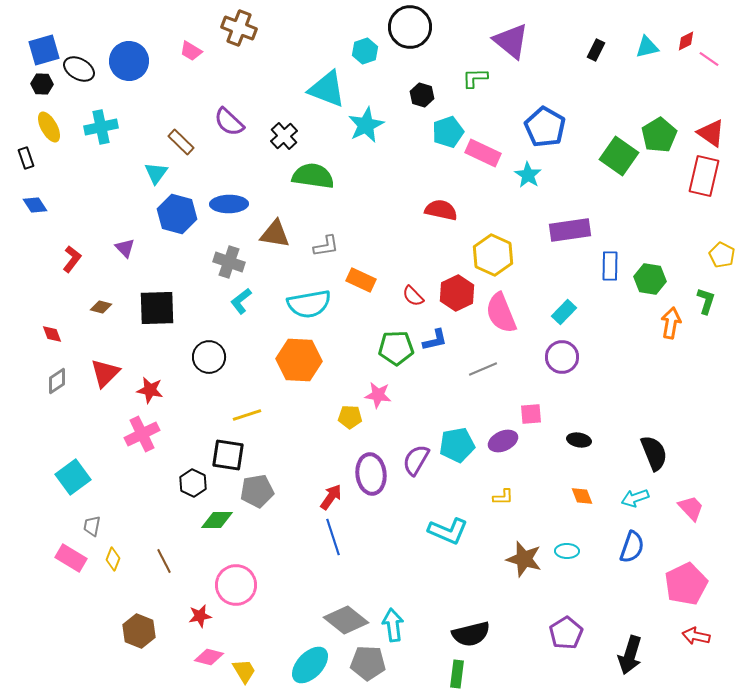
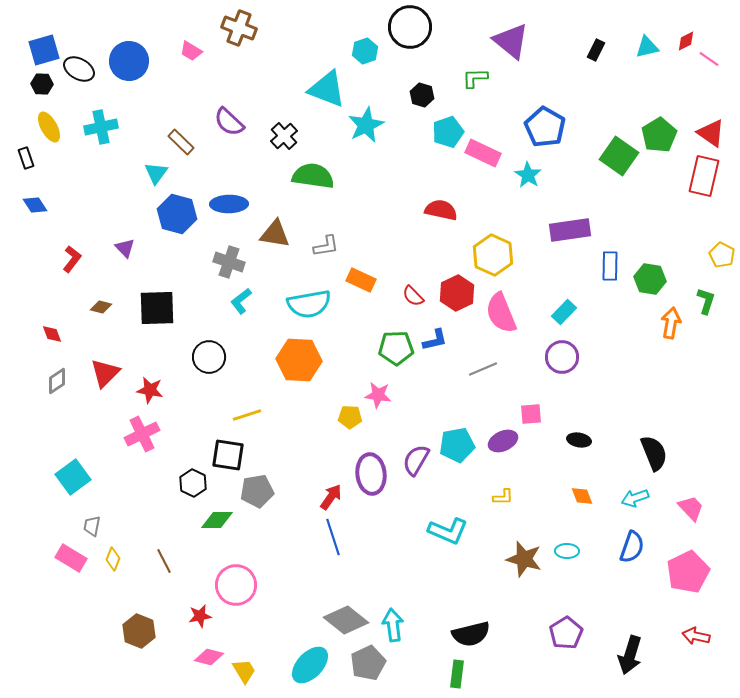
pink pentagon at (686, 584): moved 2 px right, 12 px up
gray pentagon at (368, 663): rotated 28 degrees counterclockwise
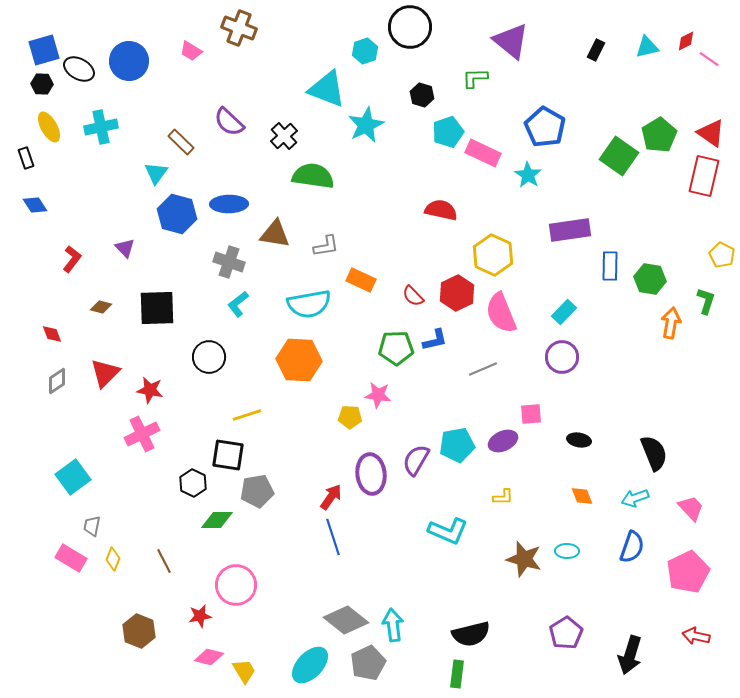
cyan L-shape at (241, 301): moved 3 px left, 3 px down
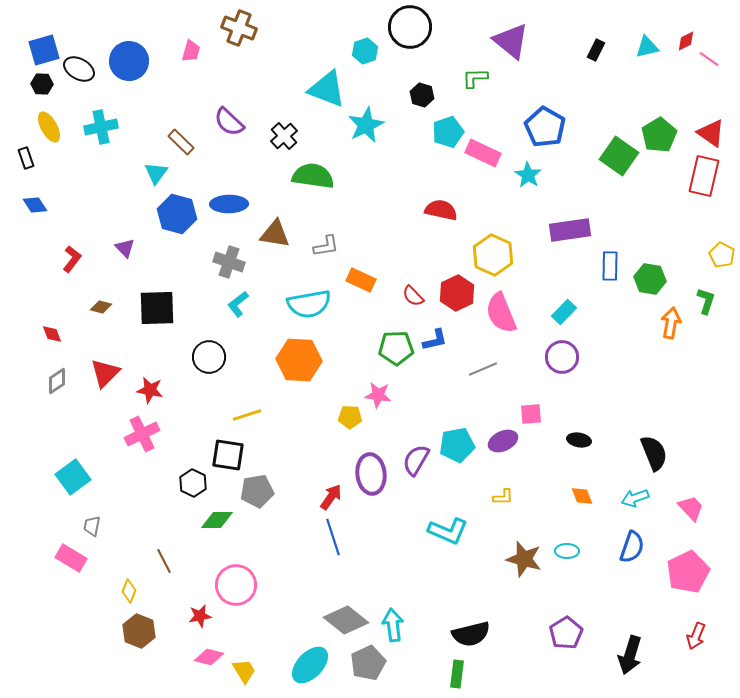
pink trapezoid at (191, 51): rotated 105 degrees counterclockwise
yellow diamond at (113, 559): moved 16 px right, 32 px down
red arrow at (696, 636): rotated 80 degrees counterclockwise
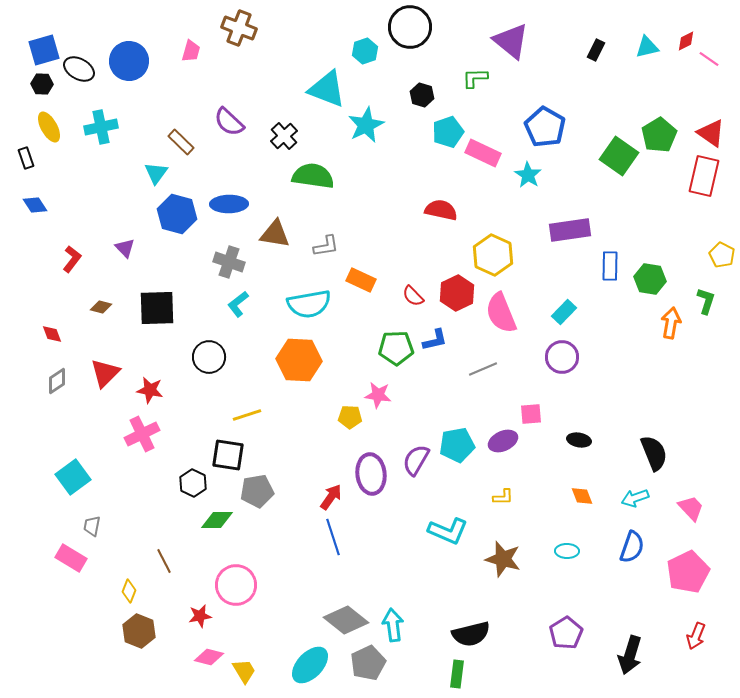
brown star at (524, 559): moved 21 px left
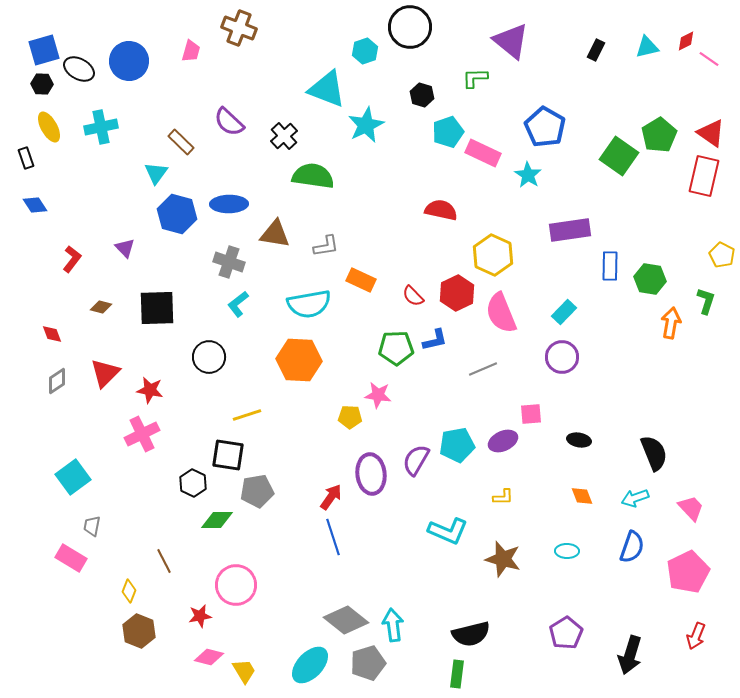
gray pentagon at (368, 663): rotated 8 degrees clockwise
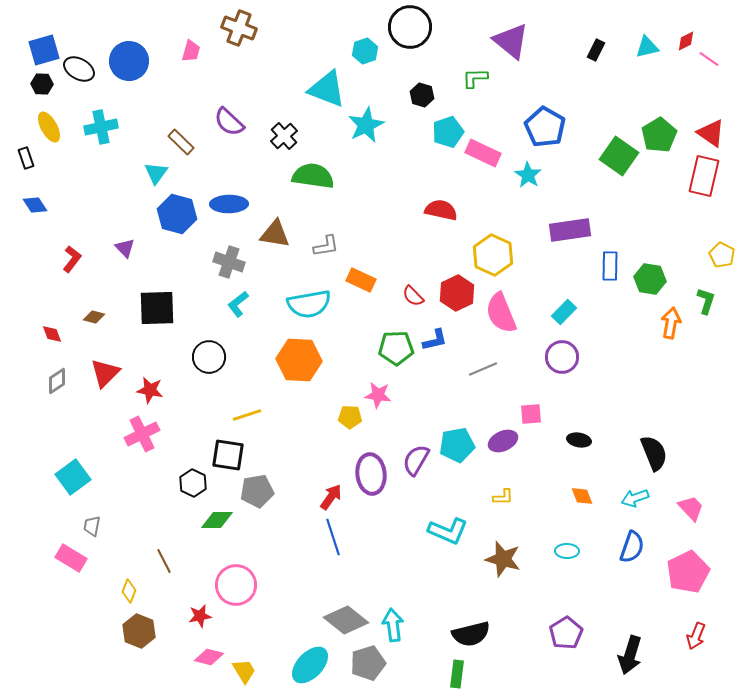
brown diamond at (101, 307): moved 7 px left, 10 px down
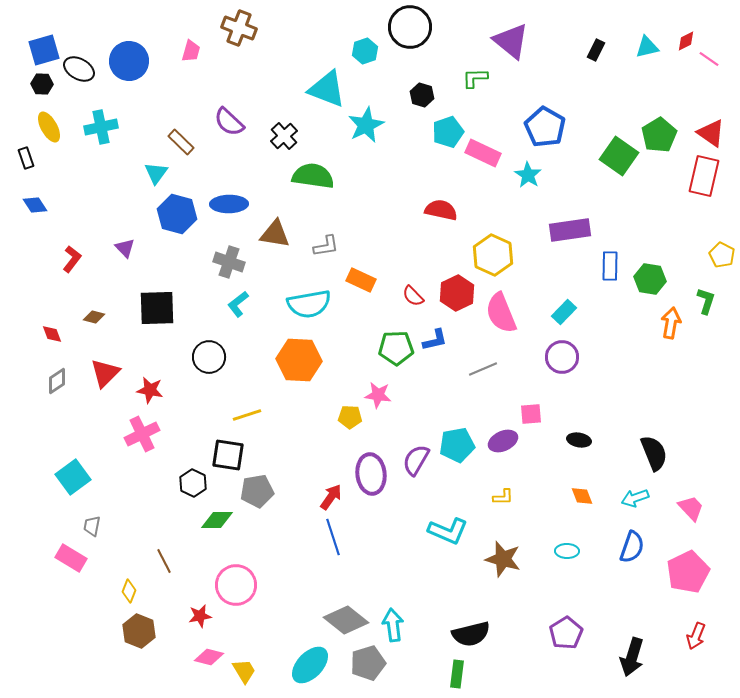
black arrow at (630, 655): moved 2 px right, 2 px down
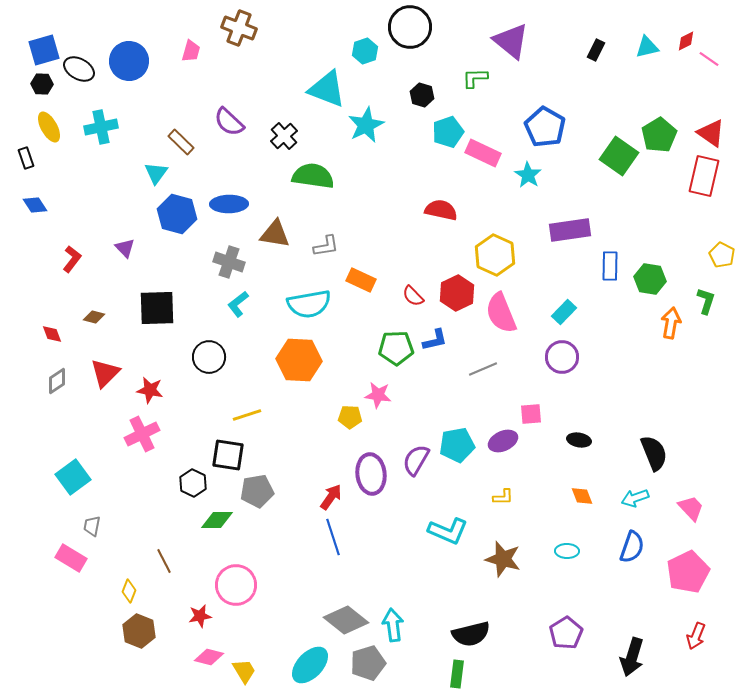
yellow hexagon at (493, 255): moved 2 px right
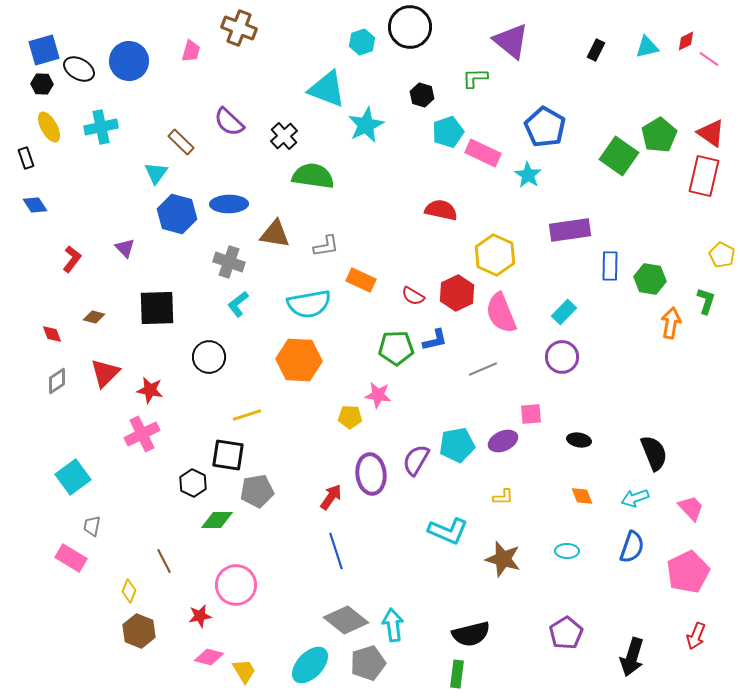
cyan hexagon at (365, 51): moved 3 px left, 9 px up
red semicircle at (413, 296): rotated 15 degrees counterclockwise
blue line at (333, 537): moved 3 px right, 14 px down
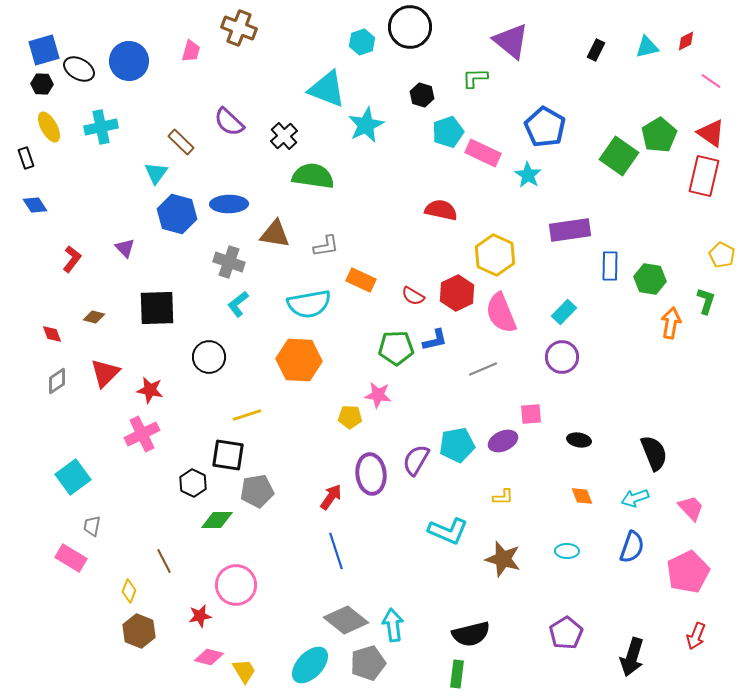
pink line at (709, 59): moved 2 px right, 22 px down
